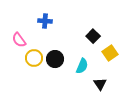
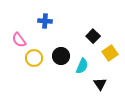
black circle: moved 6 px right, 3 px up
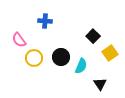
black circle: moved 1 px down
cyan semicircle: moved 1 px left
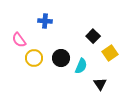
black circle: moved 1 px down
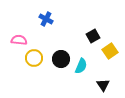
blue cross: moved 1 px right, 2 px up; rotated 24 degrees clockwise
black square: rotated 16 degrees clockwise
pink semicircle: rotated 133 degrees clockwise
yellow square: moved 2 px up
black circle: moved 1 px down
black triangle: moved 3 px right, 1 px down
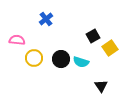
blue cross: rotated 24 degrees clockwise
pink semicircle: moved 2 px left
yellow square: moved 3 px up
cyan semicircle: moved 4 px up; rotated 84 degrees clockwise
black triangle: moved 2 px left, 1 px down
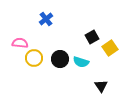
black square: moved 1 px left, 1 px down
pink semicircle: moved 3 px right, 3 px down
black circle: moved 1 px left
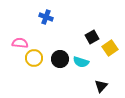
blue cross: moved 2 px up; rotated 32 degrees counterclockwise
black triangle: rotated 16 degrees clockwise
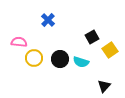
blue cross: moved 2 px right, 3 px down; rotated 24 degrees clockwise
pink semicircle: moved 1 px left, 1 px up
yellow square: moved 2 px down
black triangle: moved 3 px right
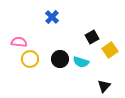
blue cross: moved 4 px right, 3 px up
yellow circle: moved 4 px left, 1 px down
